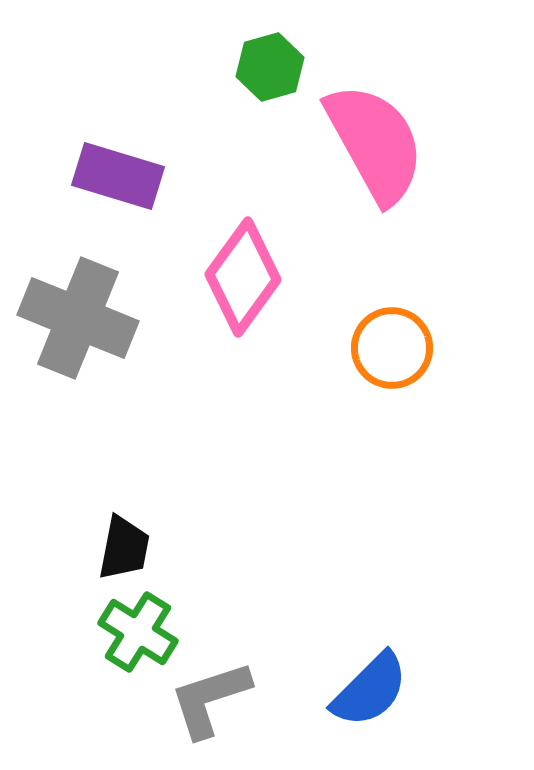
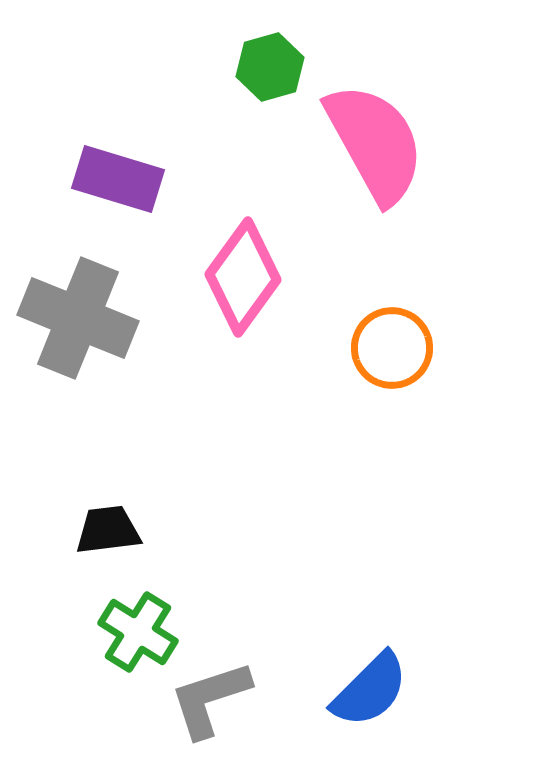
purple rectangle: moved 3 px down
black trapezoid: moved 16 px left, 18 px up; rotated 108 degrees counterclockwise
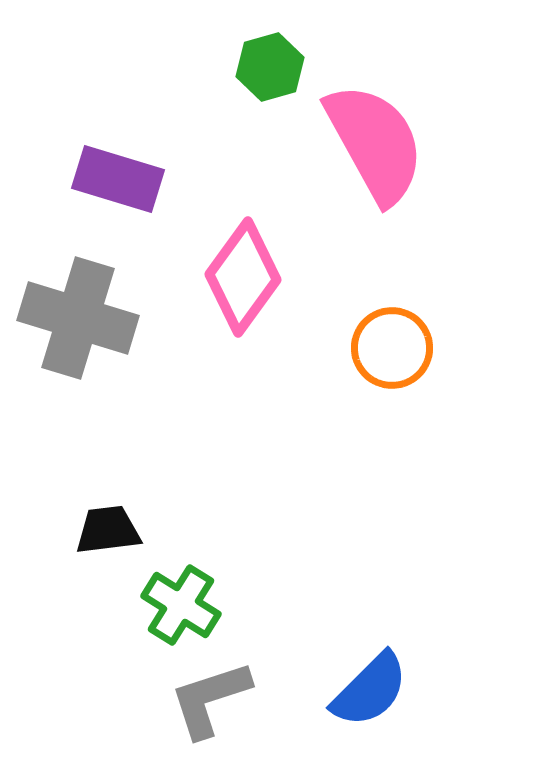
gray cross: rotated 5 degrees counterclockwise
green cross: moved 43 px right, 27 px up
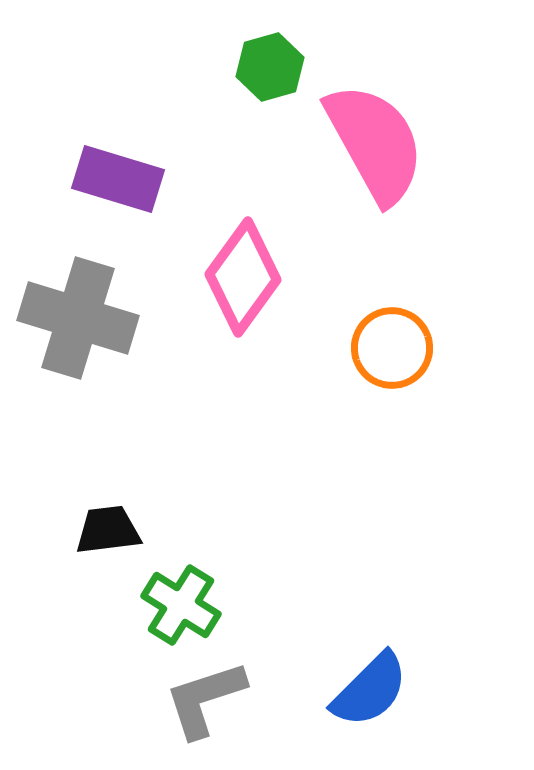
gray L-shape: moved 5 px left
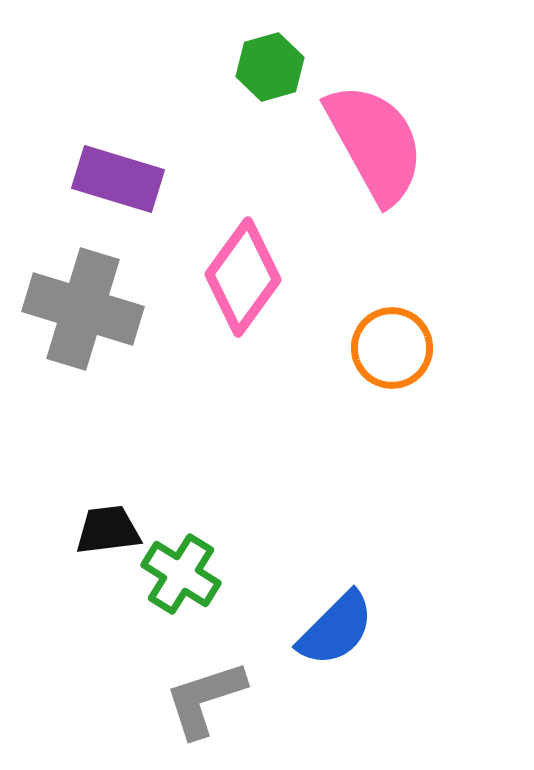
gray cross: moved 5 px right, 9 px up
green cross: moved 31 px up
blue semicircle: moved 34 px left, 61 px up
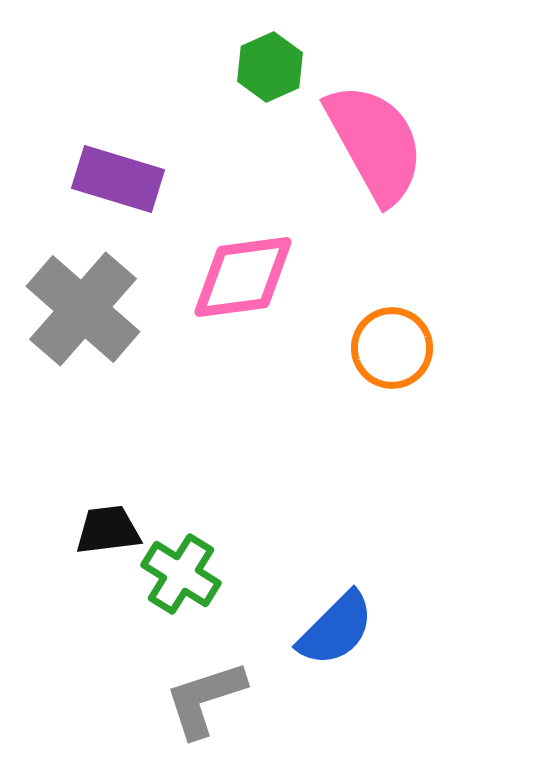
green hexagon: rotated 8 degrees counterclockwise
pink diamond: rotated 46 degrees clockwise
gray cross: rotated 24 degrees clockwise
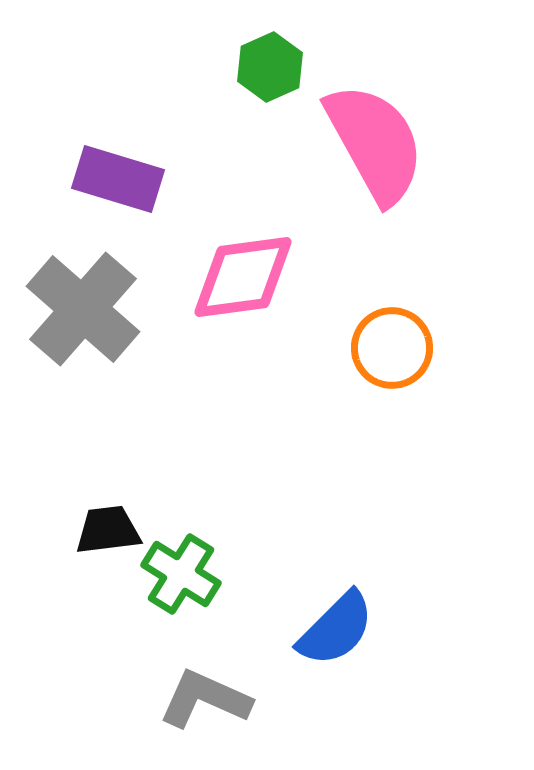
gray L-shape: rotated 42 degrees clockwise
